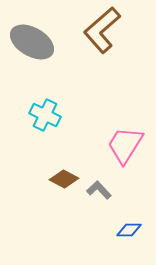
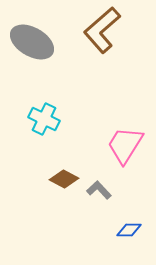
cyan cross: moved 1 px left, 4 px down
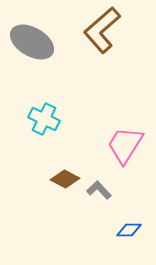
brown diamond: moved 1 px right
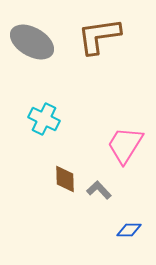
brown L-shape: moved 3 px left, 6 px down; rotated 33 degrees clockwise
brown diamond: rotated 60 degrees clockwise
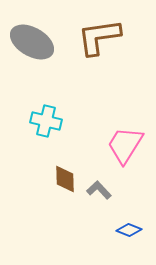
brown L-shape: moved 1 px down
cyan cross: moved 2 px right, 2 px down; rotated 12 degrees counterclockwise
blue diamond: rotated 20 degrees clockwise
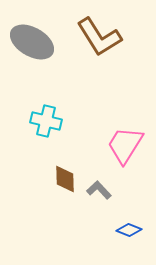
brown L-shape: rotated 114 degrees counterclockwise
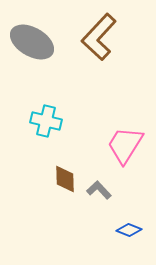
brown L-shape: rotated 75 degrees clockwise
